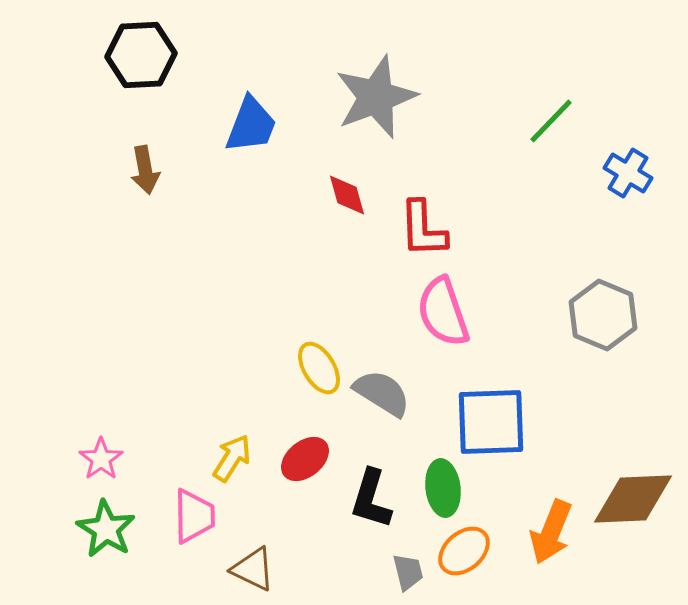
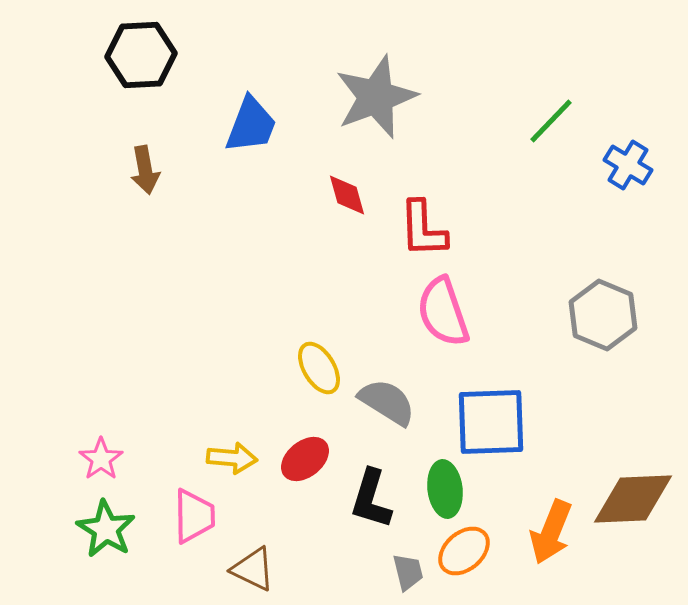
blue cross: moved 8 px up
gray semicircle: moved 5 px right, 9 px down
yellow arrow: rotated 63 degrees clockwise
green ellipse: moved 2 px right, 1 px down
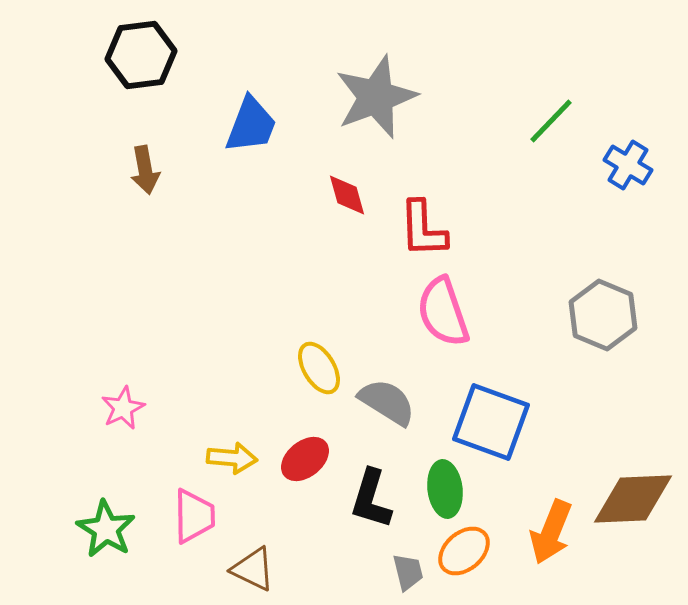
black hexagon: rotated 4 degrees counterclockwise
blue square: rotated 22 degrees clockwise
pink star: moved 22 px right, 51 px up; rotated 9 degrees clockwise
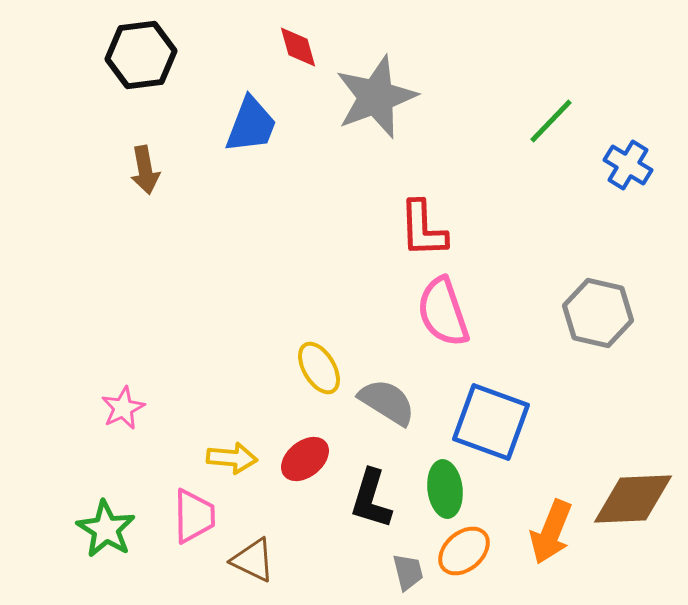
red diamond: moved 49 px left, 148 px up
gray hexagon: moved 5 px left, 2 px up; rotated 10 degrees counterclockwise
brown triangle: moved 9 px up
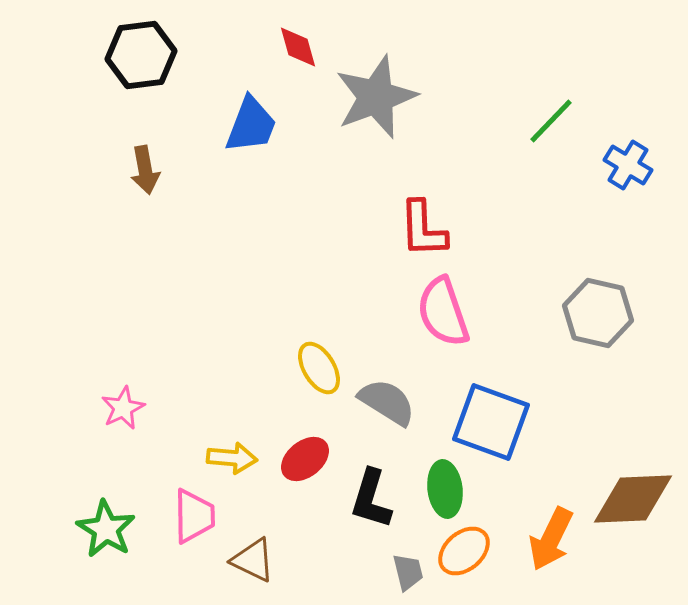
orange arrow: moved 7 px down; rotated 4 degrees clockwise
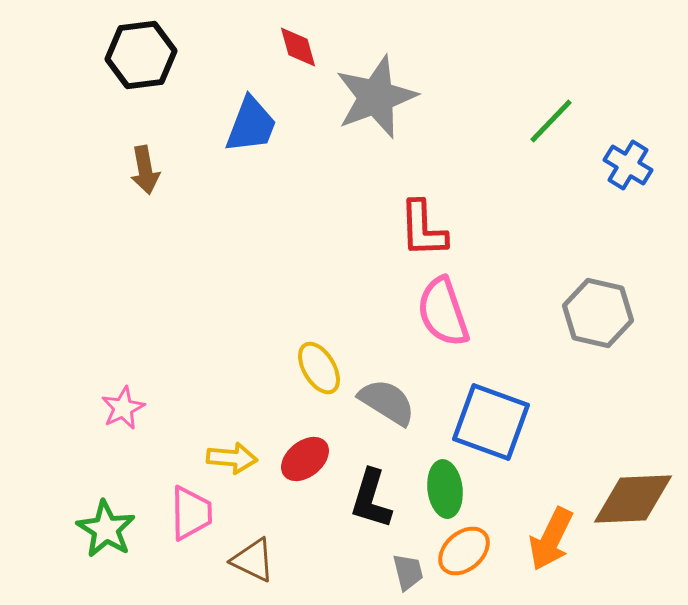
pink trapezoid: moved 3 px left, 3 px up
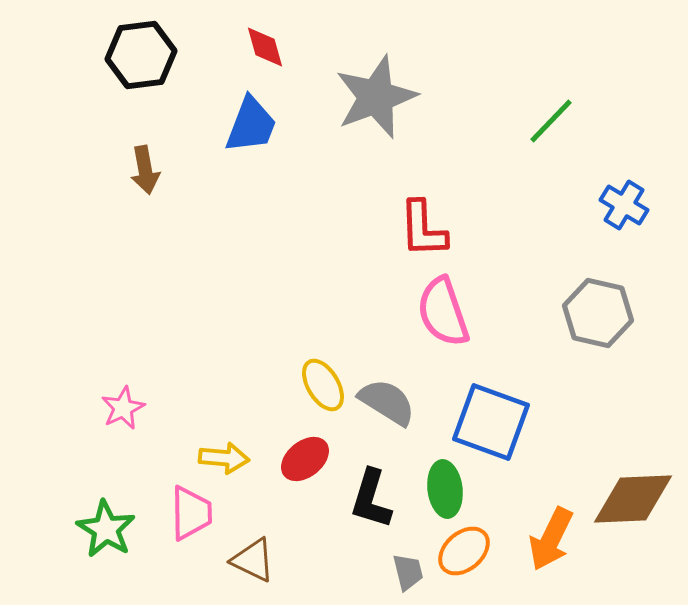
red diamond: moved 33 px left
blue cross: moved 4 px left, 40 px down
yellow ellipse: moved 4 px right, 17 px down
yellow arrow: moved 8 px left
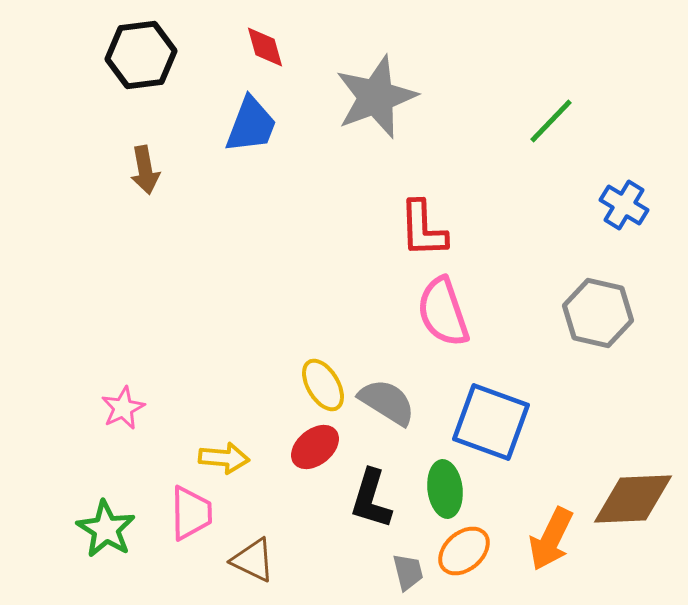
red ellipse: moved 10 px right, 12 px up
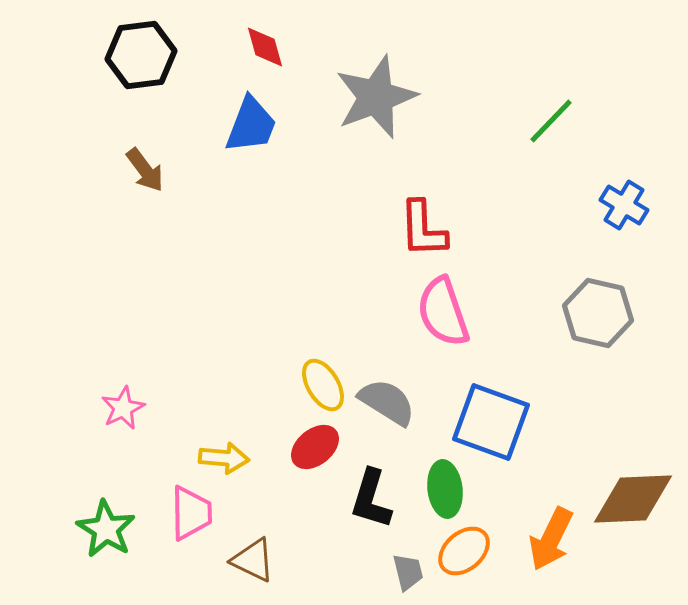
brown arrow: rotated 27 degrees counterclockwise
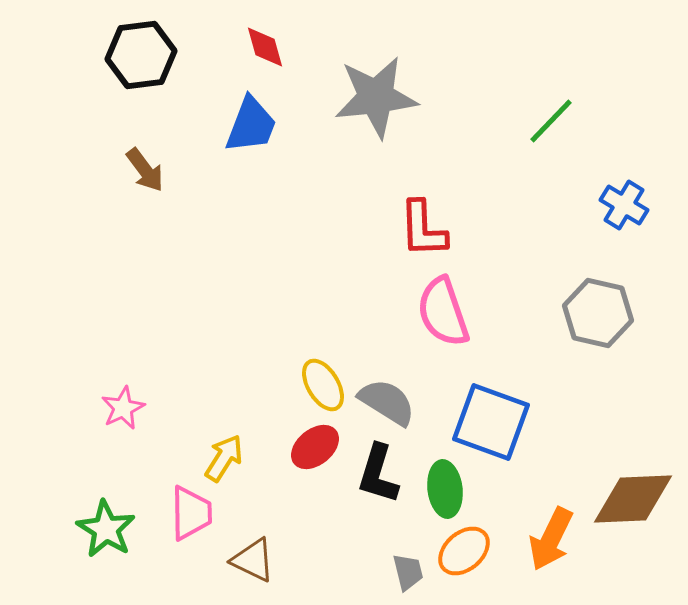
gray star: rotated 14 degrees clockwise
yellow arrow: rotated 63 degrees counterclockwise
black L-shape: moved 7 px right, 25 px up
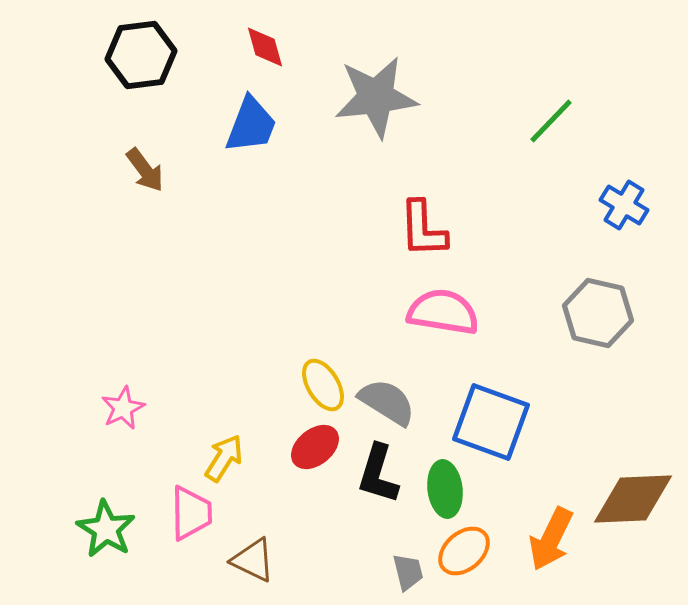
pink semicircle: rotated 118 degrees clockwise
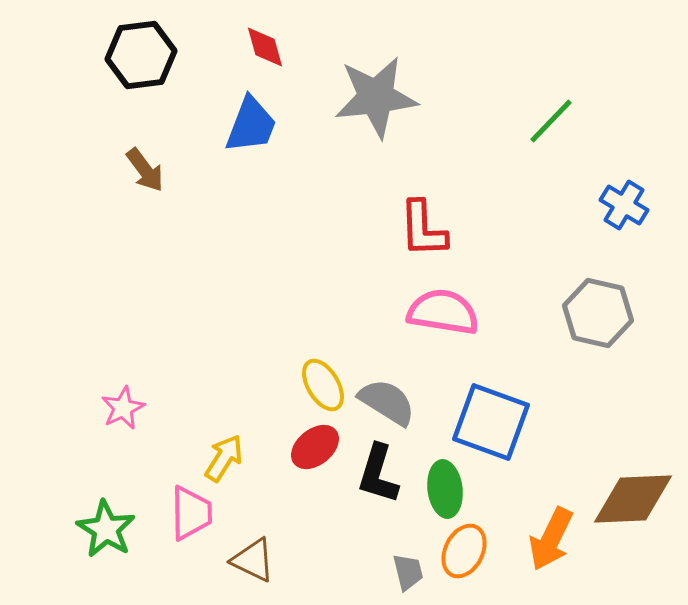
orange ellipse: rotated 22 degrees counterclockwise
